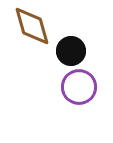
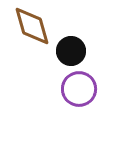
purple circle: moved 2 px down
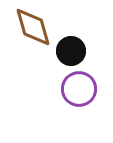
brown diamond: moved 1 px right, 1 px down
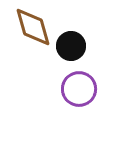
black circle: moved 5 px up
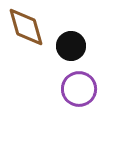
brown diamond: moved 7 px left
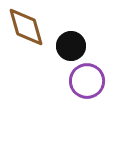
purple circle: moved 8 px right, 8 px up
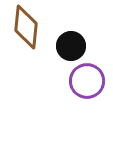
brown diamond: rotated 21 degrees clockwise
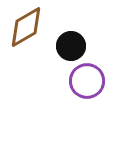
brown diamond: rotated 54 degrees clockwise
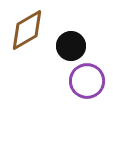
brown diamond: moved 1 px right, 3 px down
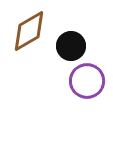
brown diamond: moved 2 px right, 1 px down
